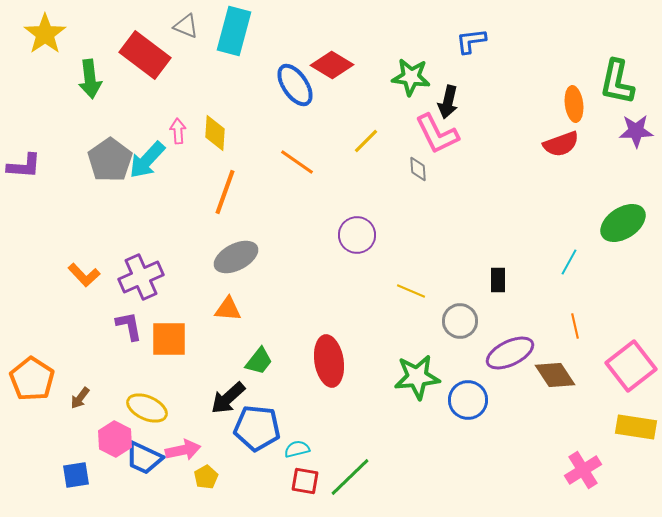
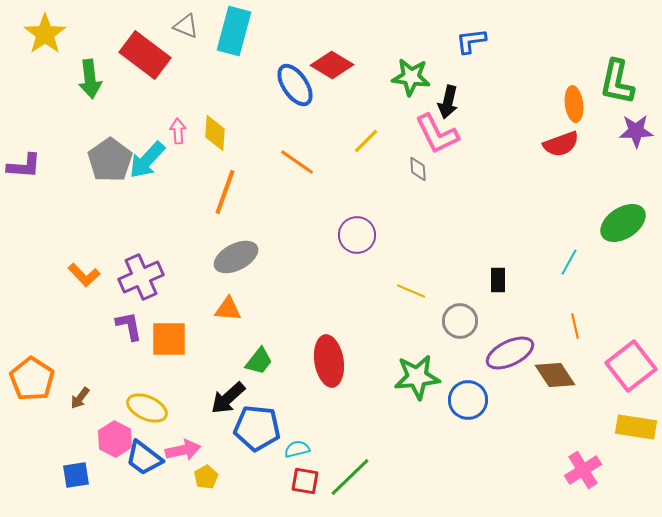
blue trapezoid at (144, 458): rotated 12 degrees clockwise
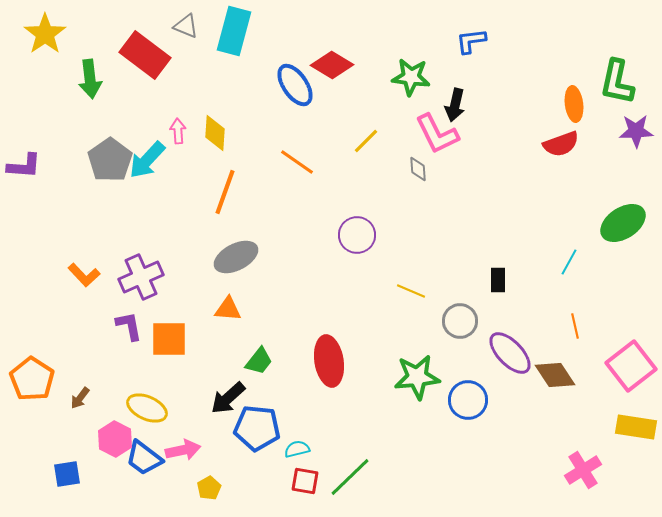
black arrow at (448, 102): moved 7 px right, 3 px down
purple ellipse at (510, 353): rotated 72 degrees clockwise
blue square at (76, 475): moved 9 px left, 1 px up
yellow pentagon at (206, 477): moved 3 px right, 11 px down
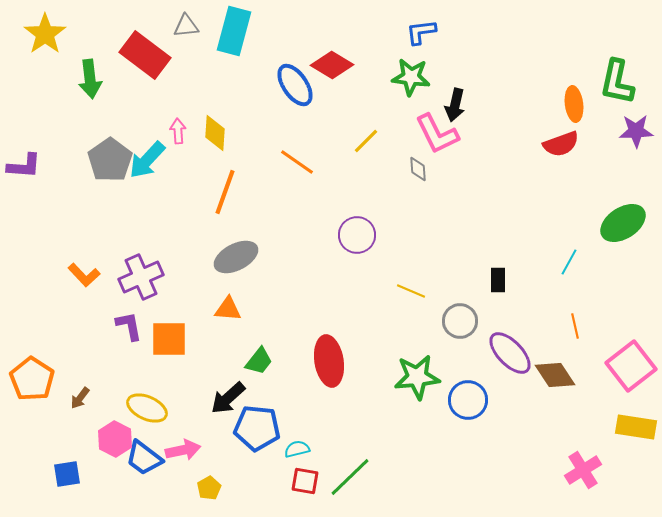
gray triangle at (186, 26): rotated 28 degrees counterclockwise
blue L-shape at (471, 41): moved 50 px left, 9 px up
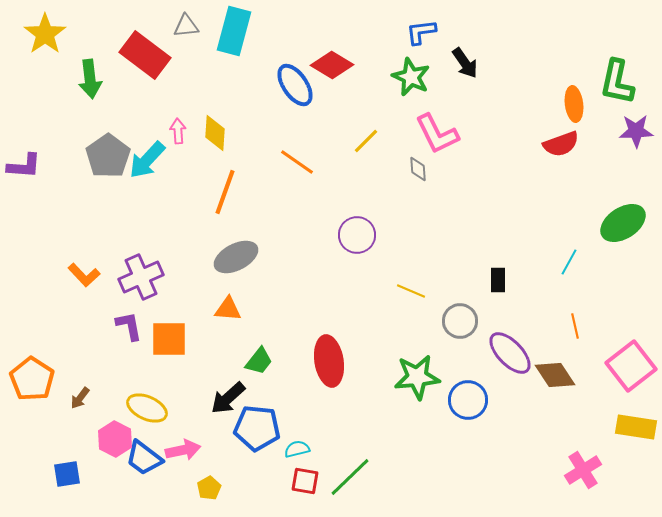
green star at (411, 77): rotated 18 degrees clockwise
black arrow at (455, 105): moved 10 px right, 42 px up; rotated 48 degrees counterclockwise
gray pentagon at (110, 160): moved 2 px left, 4 px up
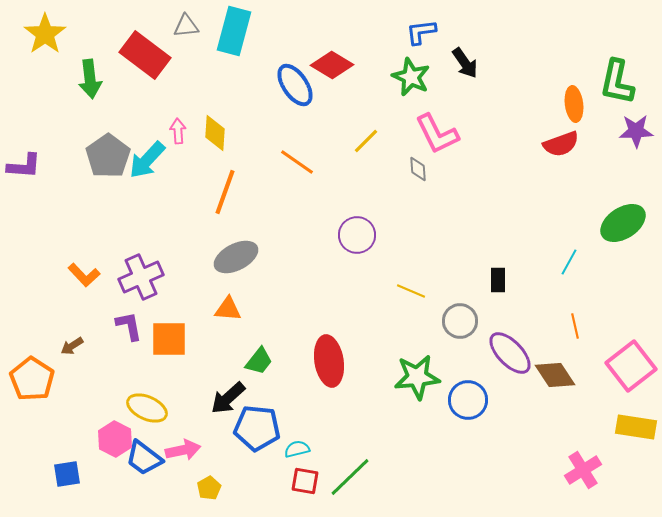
brown arrow at (80, 398): moved 8 px left, 52 px up; rotated 20 degrees clockwise
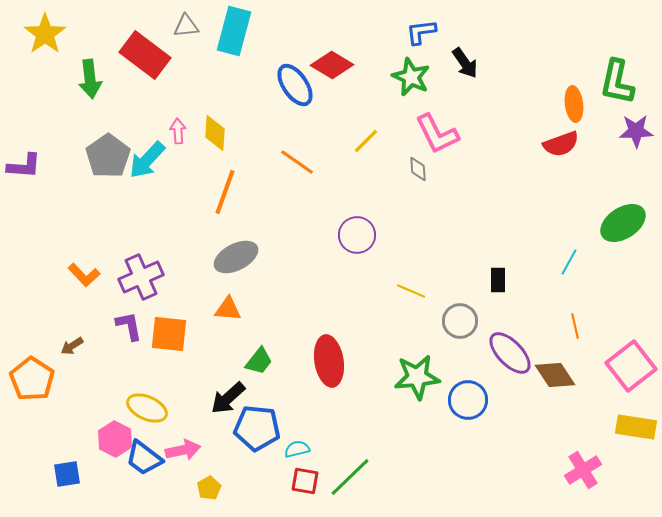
orange square at (169, 339): moved 5 px up; rotated 6 degrees clockwise
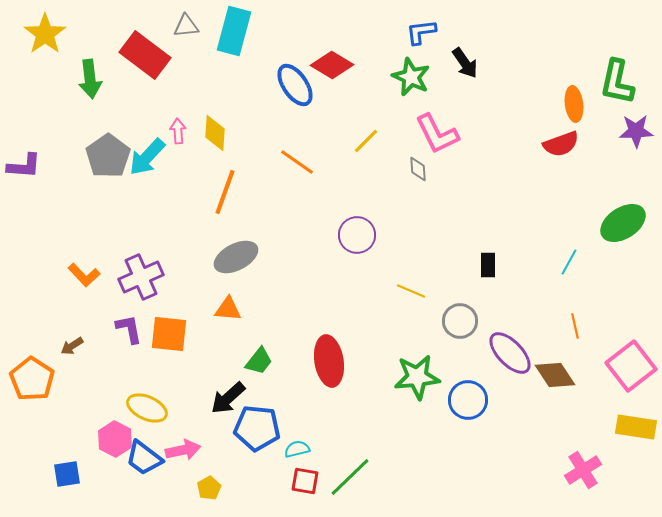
cyan arrow at (147, 160): moved 3 px up
black rectangle at (498, 280): moved 10 px left, 15 px up
purple L-shape at (129, 326): moved 3 px down
